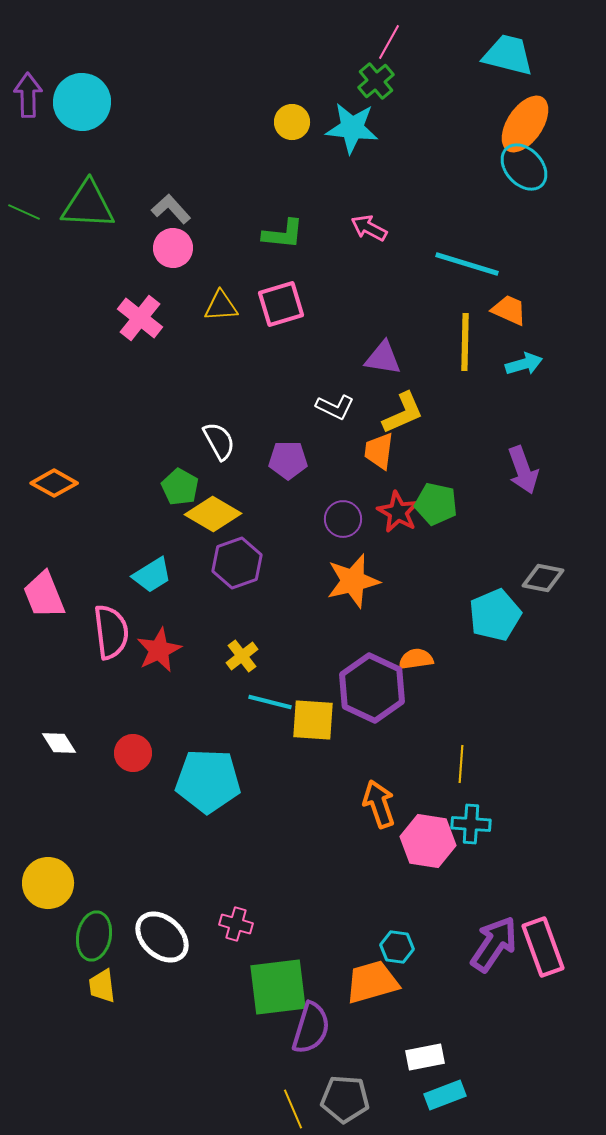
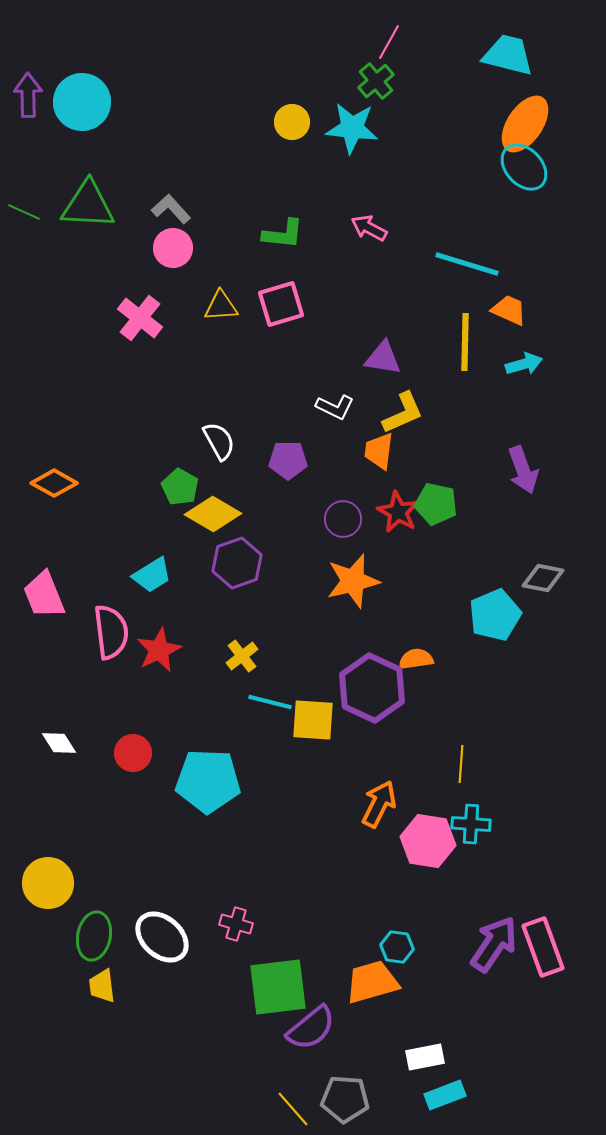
orange arrow at (379, 804): rotated 45 degrees clockwise
purple semicircle at (311, 1028): rotated 34 degrees clockwise
yellow line at (293, 1109): rotated 18 degrees counterclockwise
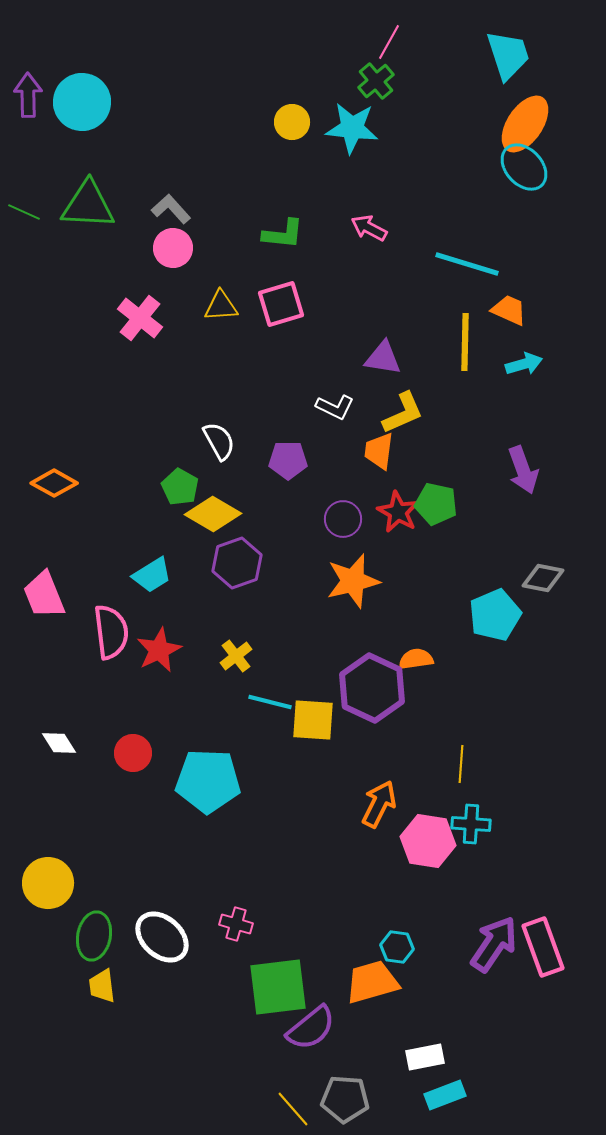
cyan trapezoid at (508, 55): rotated 58 degrees clockwise
yellow cross at (242, 656): moved 6 px left
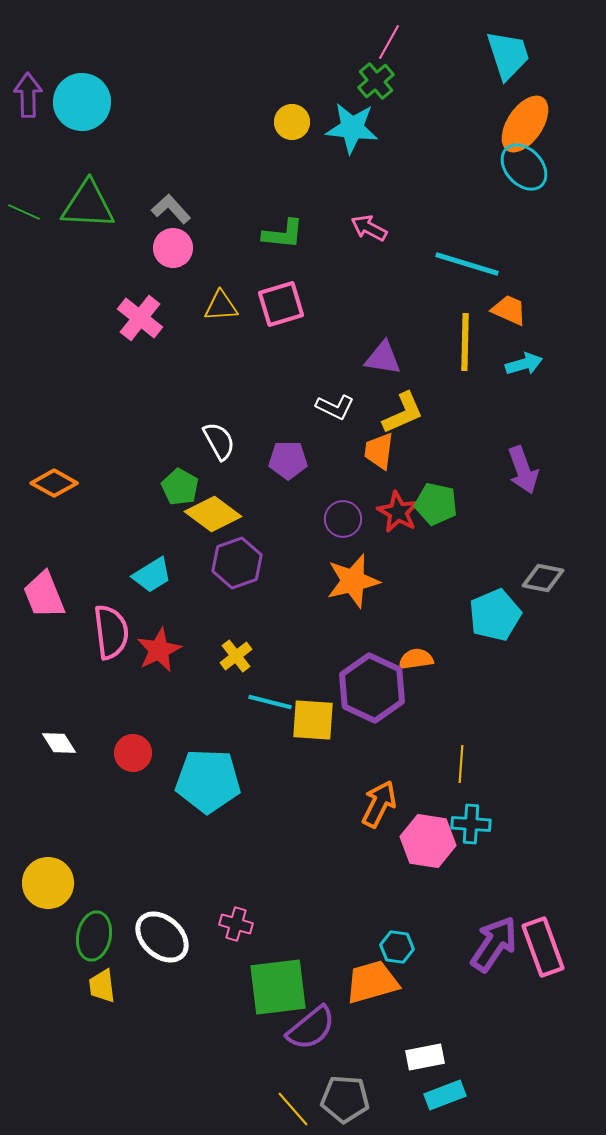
yellow diamond at (213, 514): rotated 6 degrees clockwise
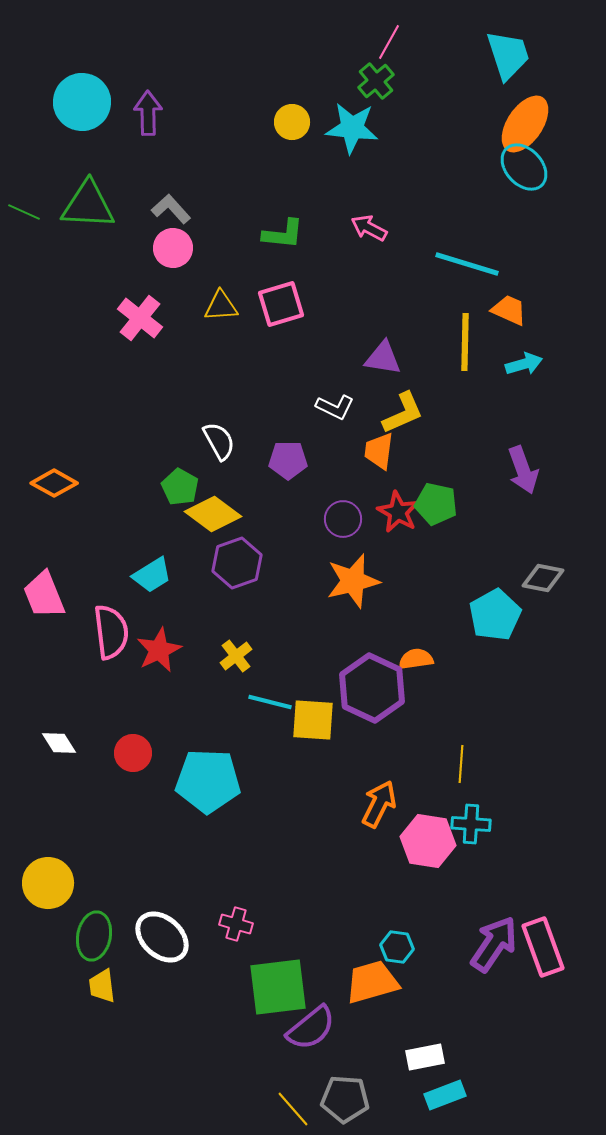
purple arrow at (28, 95): moved 120 px right, 18 px down
cyan pentagon at (495, 615): rotated 6 degrees counterclockwise
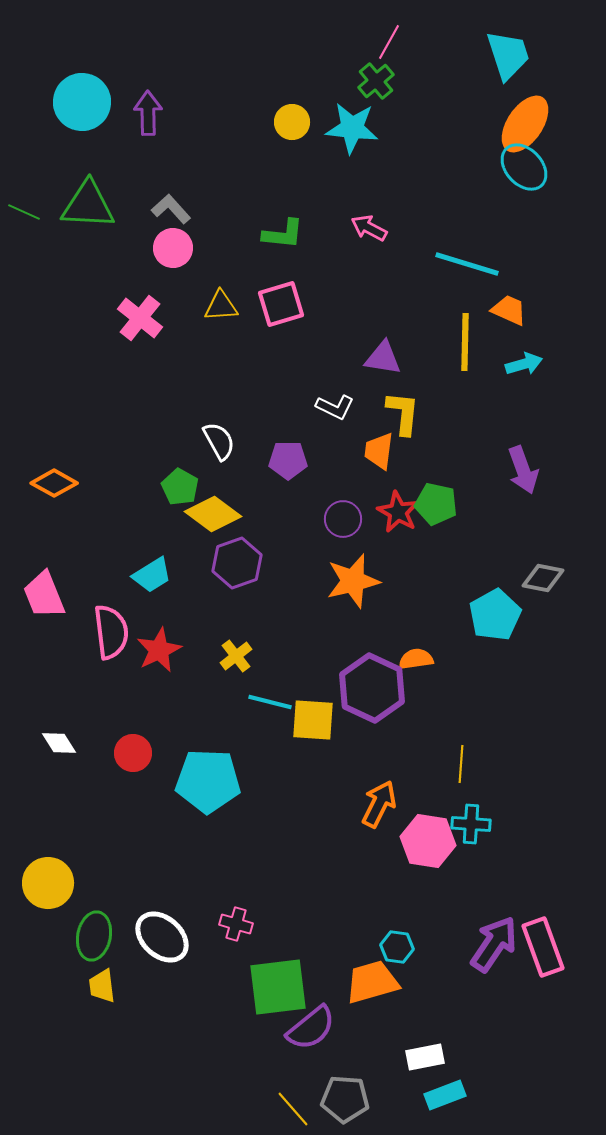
yellow L-shape at (403, 413): rotated 60 degrees counterclockwise
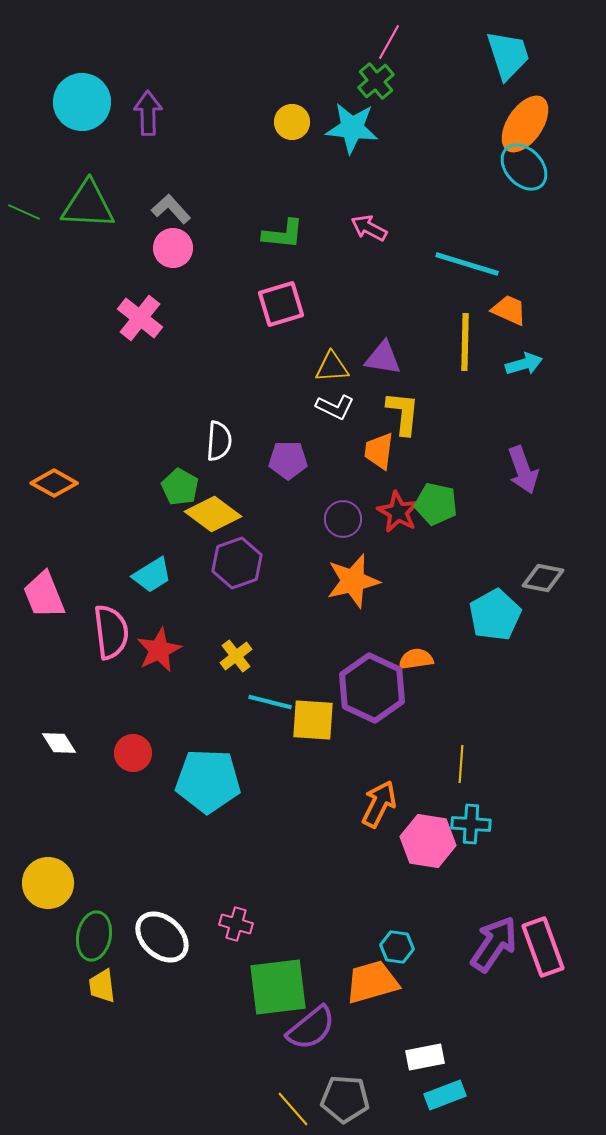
yellow triangle at (221, 306): moved 111 px right, 61 px down
white semicircle at (219, 441): rotated 33 degrees clockwise
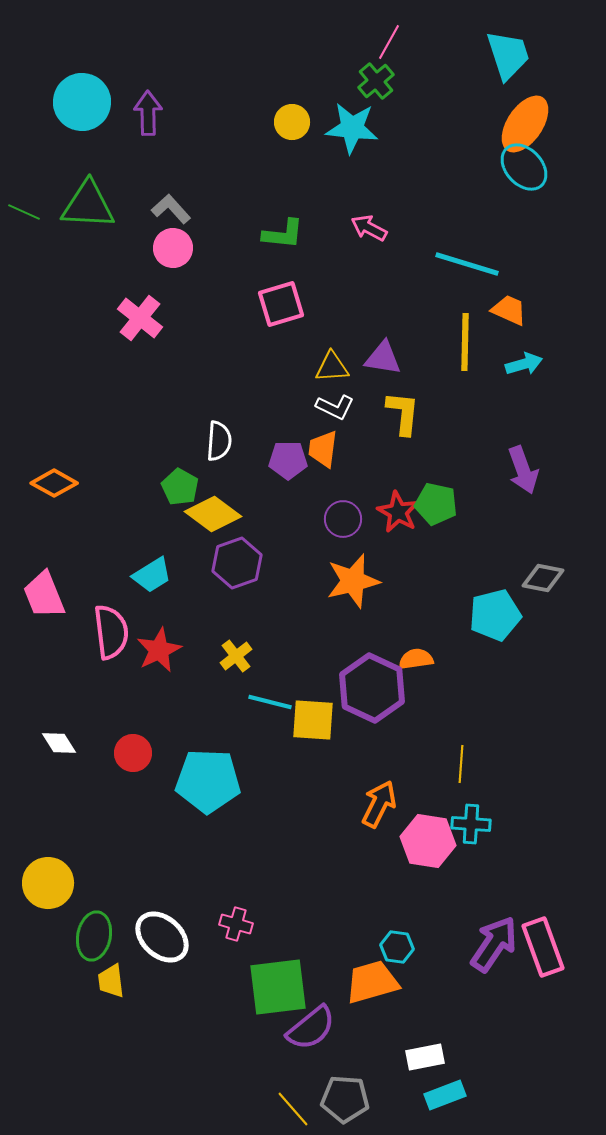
orange trapezoid at (379, 451): moved 56 px left, 2 px up
cyan pentagon at (495, 615): rotated 15 degrees clockwise
yellow trapezoid at (102, 986): moved 9 px right, 5 px up
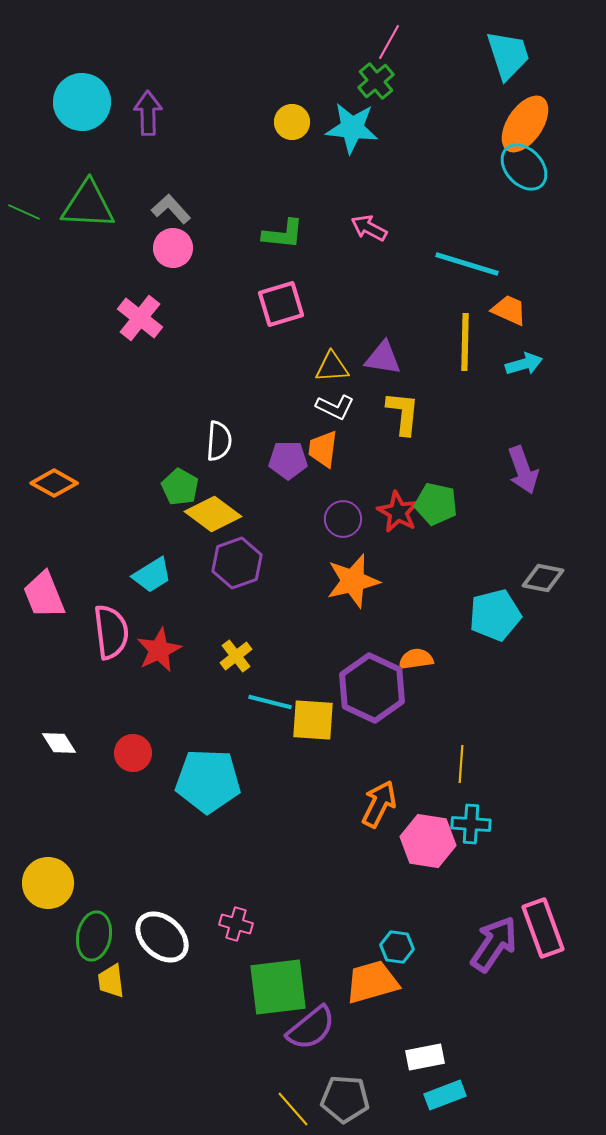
pink rectangle at (543, 947): moved 19 px up
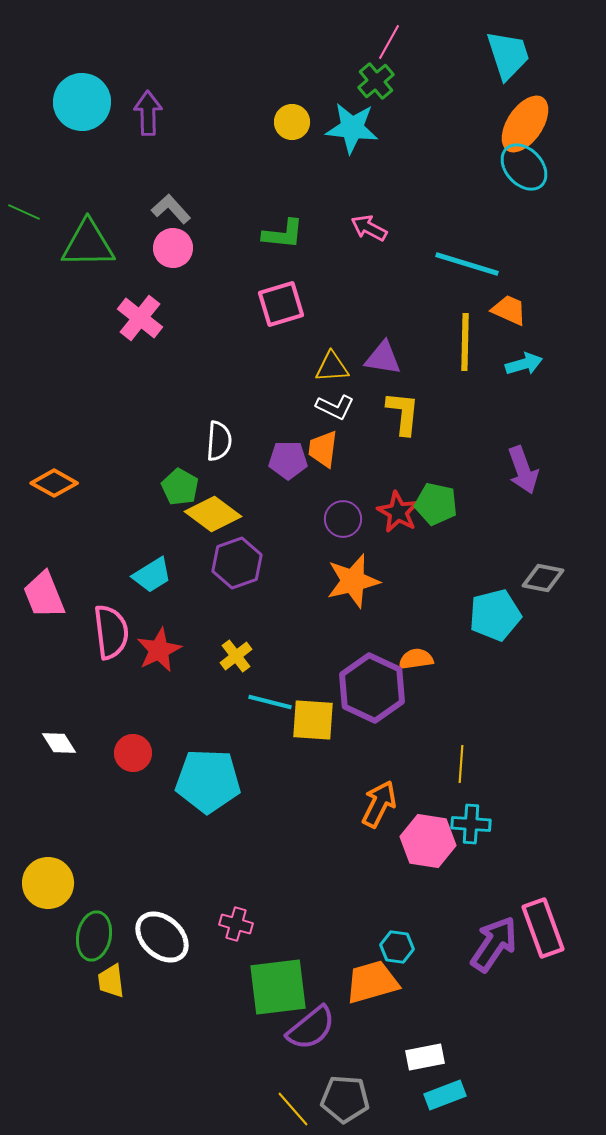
green triangle at (88, 205): moved 39 px down; rotated 4 degrees counterclockwise
